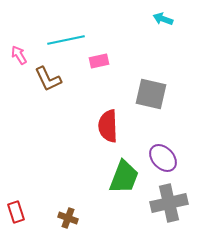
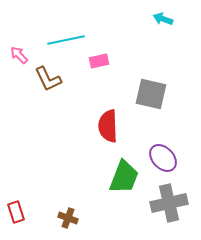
pink arrow: rotated 12 degrees counterclockwise
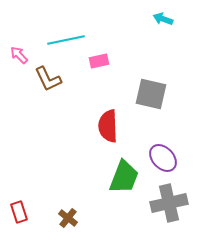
red rectangle: moved 3 px right
brown cross: rotated 18 degrees clockwise
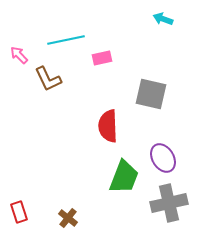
pink rectangle: moved 3 px right, 3 px up
purple ellipse: rotated 12 degrees clockwise
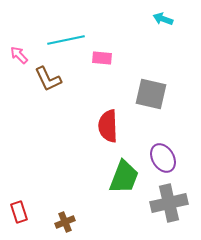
pink rectangle: rotated 18 degrees clockwise
brown cross: moved 3 px left, 4 px down; rotated 30 degrees clockwise
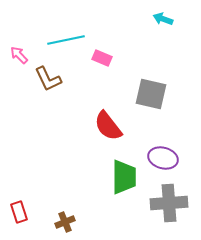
pink rectangle: rotated 18 degrees clockwise
red semicircle: rotated 36 degrees counterclockwise
purple ellipse: rotated 44 degrees counterclockwise
green trapezoid: rotated 21 degrees counterclockwise
gray cross: rotated 9 degrees clockwise
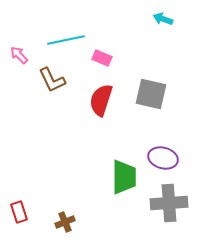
brown L-shape: moved 4 px right, 1 px down
red semicircle: moved 7 px left, 26 px up; rotated 56 degrees clockwise
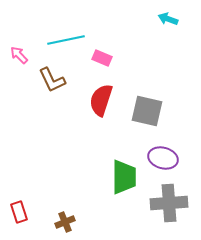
cyan arrow: moved 5 px right
gray square: moved 4 px left, 17 px down
